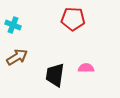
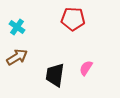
cyan cross: moved 4 px right, 2 px down; rotated 14 degrees clockwise
pink semicircle: rotated 56 degrees counterclockwise
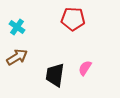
pink semicircle: moved 1 px left
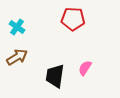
black trapezoid: moved 1 px down
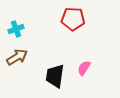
cyan cross: moved 1 px left, 2 px down; rotated 35 degrees clockwise
pink semicircle: moved 1 px left
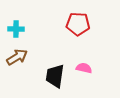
red pentagon: moved 5 px right, 5 px down
cyan cross: rotated 21 degrees clockwise
pink semicircle: rotated 70 degrees clockwise
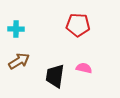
red pentagon: moved 1 px down
brown arrow: moved 2 px right, 4 px down
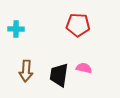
brown arrow: moved 7 px right, 10 px down; rotated 125 degrees clockwise
black trapezoid: moved 4 px right, 1 px up
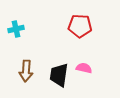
red pentagon: moved 2 px right, 1 px down
cyan cross: rotated 14 degrees counterclockwise
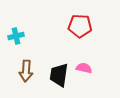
cyan cross: moved 7 px down
